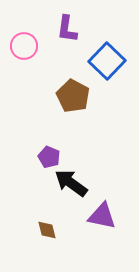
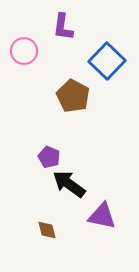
purple L-shape: moved 4 px left, 2 px up
pink circle: moved 5 px down
black arrow: moved 2 px left, 1 px down
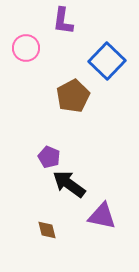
purple L-shape: moved 6 px up
pink circle: moved 2 px right, 3 px up
brown pentagon: rotated 16 degrees clockwise
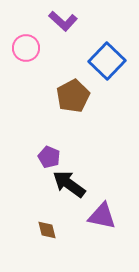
purple L-shape: rotated 56 degrees counterclockwise
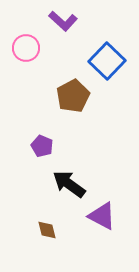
purple pentagon: moved 7 px left, 11 px up
purple triangle: rotated 16 degrees clockwise
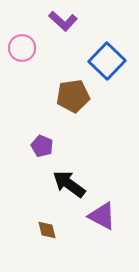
pink circle: moved 4 px left
brown pentagon: rotated 20 degrees clockwise
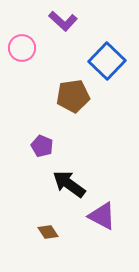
brown diamond: moved 1 px right, 2 px down; rotated 20 degrees counterclockwise
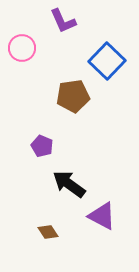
purple L-shape: rotated 24 degrees clockwise
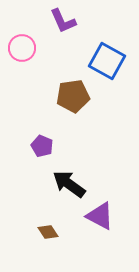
blue square: rotated 15 degrees counterclockwise
purple triangle: moved 2 px left
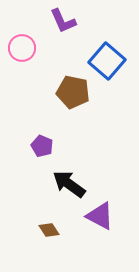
blue square: rotated 12 degrees clockwise
brown pentagon: moved 4 px up; rotated 20 degrees clockwise
brown diamond: moved 1 px right, 2 px up
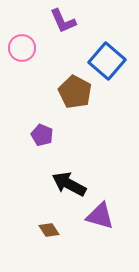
brown pentagon: moved 2 px right; rotated 16 degrees clockwise
purple pentagon: moved 11 px up
black arrow: rotated 8 degrees counterclockwise
purple triangle: rotated 12 degrees counterclockwise
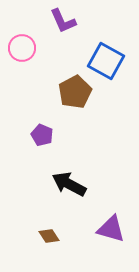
blue square: moved 1 px left; rotated 12 degrees counterclockwise
brown pentagon: rotated 16 degrees clockwise
purple triangle: moved 11 px right, 13 px down
brown diamond: moved 6 px down
